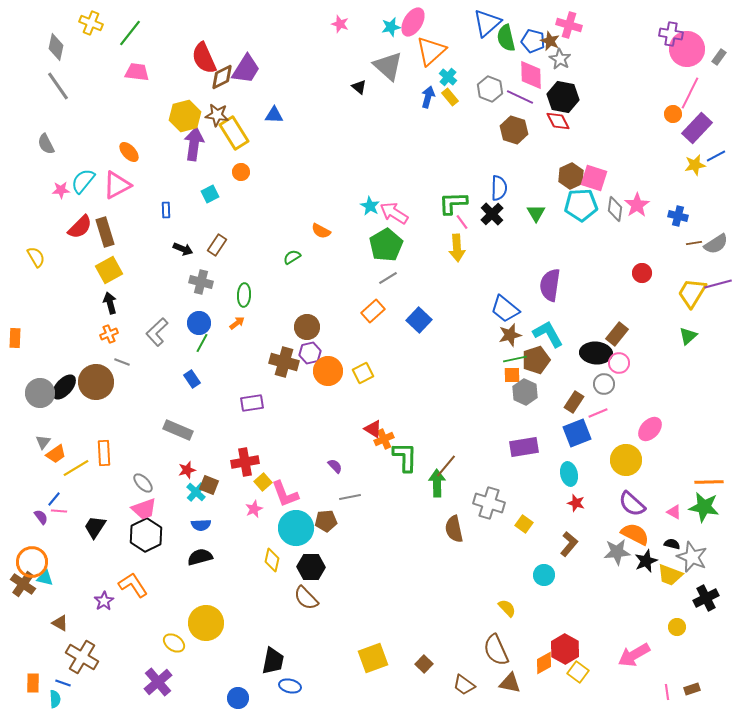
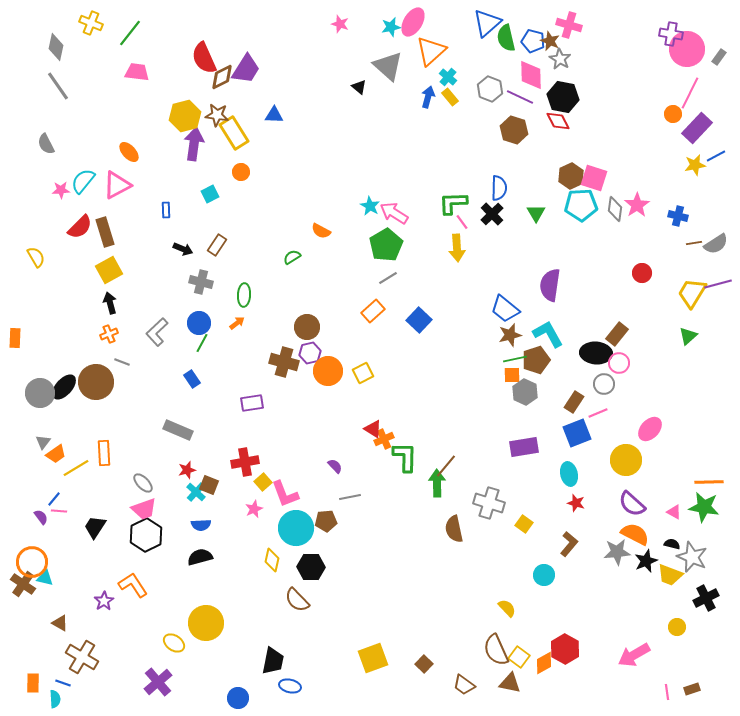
brown semicircle at (306, 598): moved 9 px left, 2 px down
yellow square at (578, 672): moved 59 px left, 15 px up
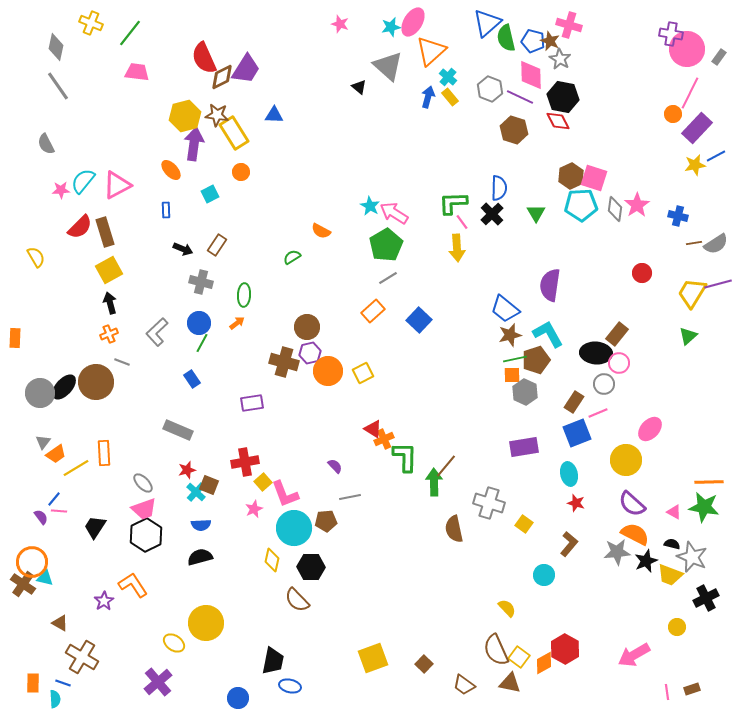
orange ellipse at (129, 152): moved 42 px right, 18 px down
green arrow at (437, 483): moved 3 px left, 1 px up
cyan circle at (296, 528): moved 2 px left
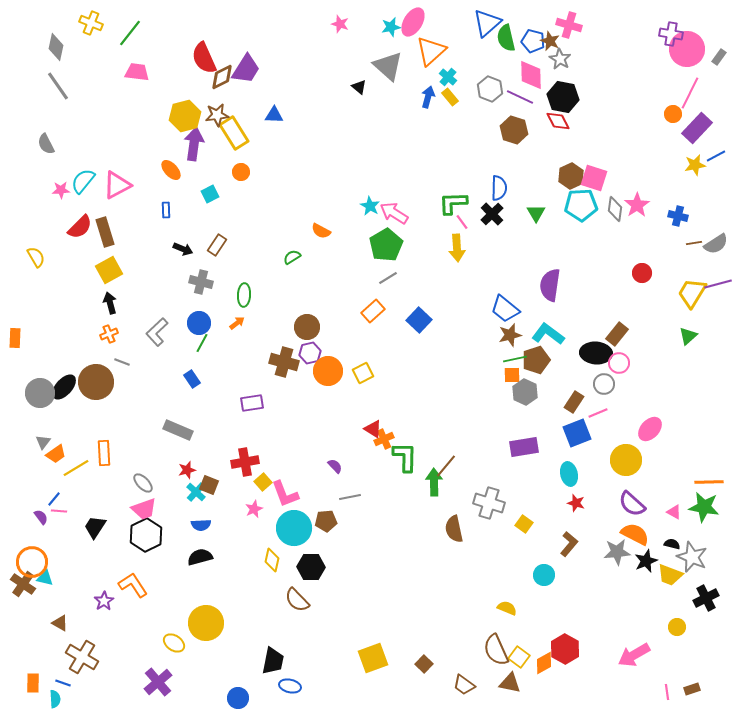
brown star at (217, 115): rotated 15 degrees counterclockwise
cyan L-shape at (548, 334): rotated 24 degrees counterclockwise
yellow semicircle at (507, 608): rotated 24 degrees counterclockwise
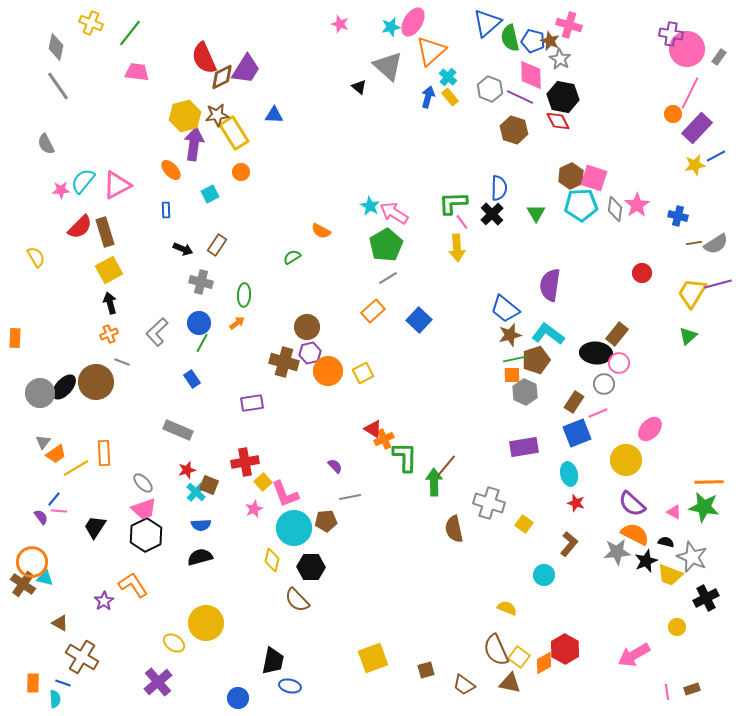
green semicircle at (506, 38): moved 4 px right
black semicircle at (672, 544): moved 6 px left, 2 px up
brown square at (424, 664): moved 2 px right, 6 px down; rotated 30 degrees clockwise
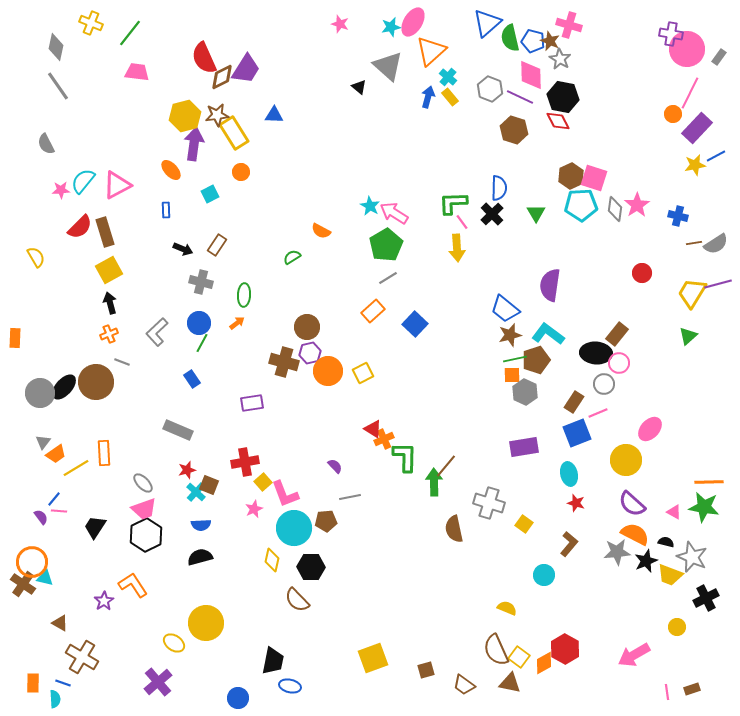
blue square at (419, 320): moved 4 px left, 4 px down
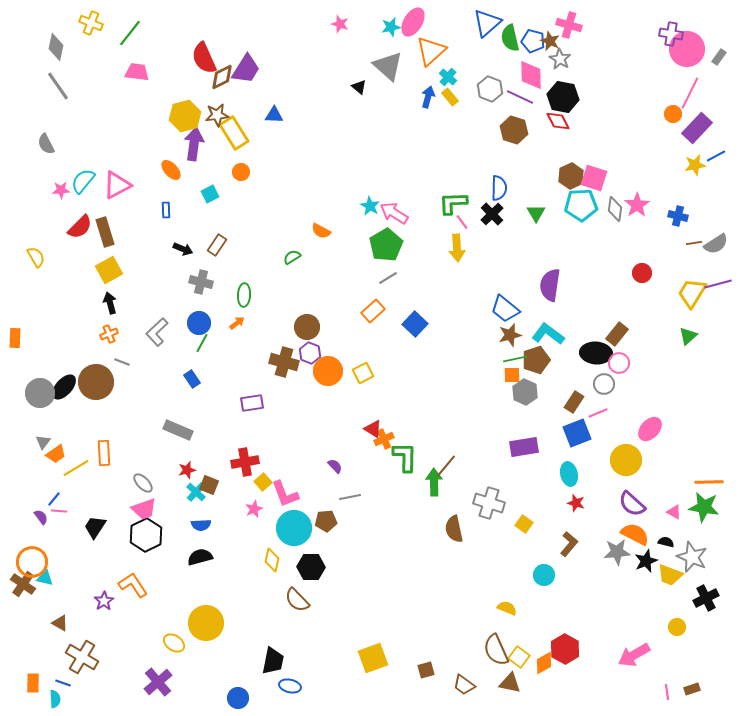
purple hexagon at (310, 353): rotated 25 degrees counterclockwise
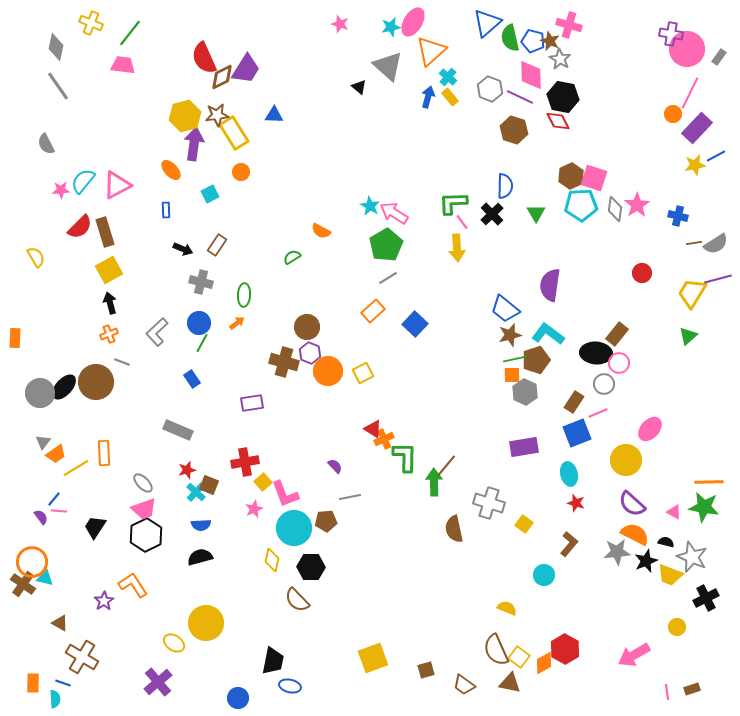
pink trapezoid at (137, 72): moved 14 px left, 7 px up
blue semicircle at (499, 188): moved 6 px right, 2 px up
purple line at (718, 284): moved 5 px up
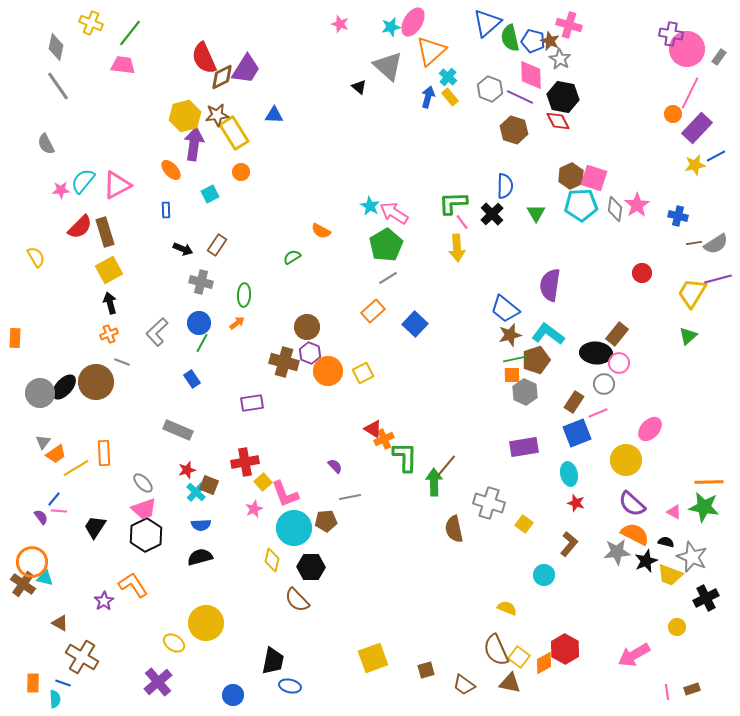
blue circle at (238, 698): moved 5 px left, 3 px up
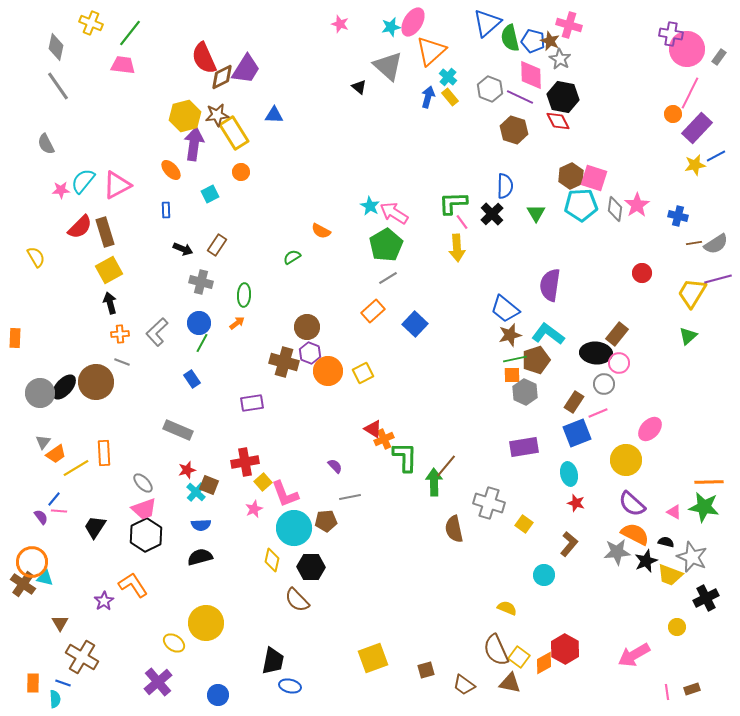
orange cross at (109, 334): moved 11 px right; rotated 18 degrees clockwise
brown triangle at (60, 623): rotated 30 degrees clockwise
blue circle at (233, 695): moved 15 px left
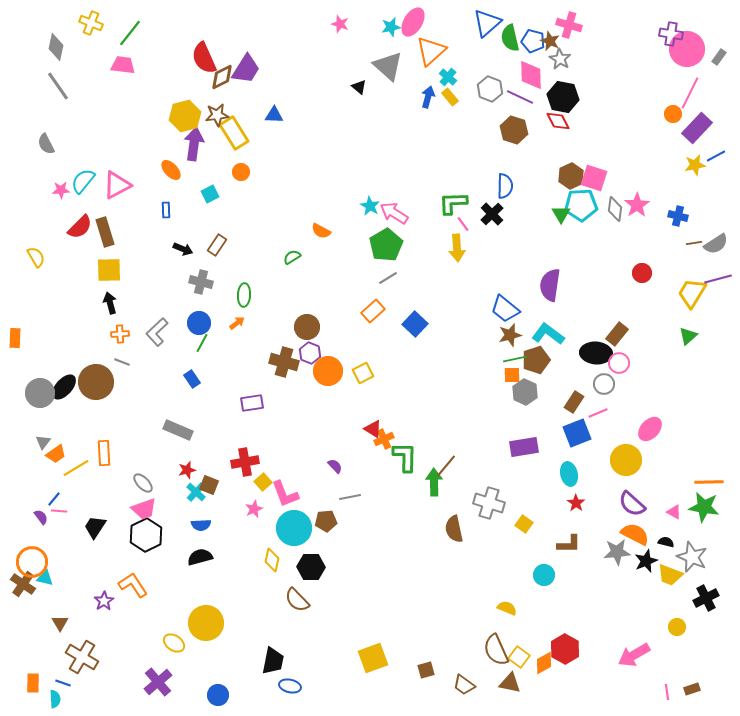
green triangle at (536, 213): moved 25 px right, 1 px down
pink line at (462, 222): moved 1 px right, 2 px down
yellow square at (109, 270): rotated 28 degrees clockwise
red star at (576, 503): rotated 18 degrees clockwise
brown L-shape at (569, 544): rotated 50 degrees clockwise
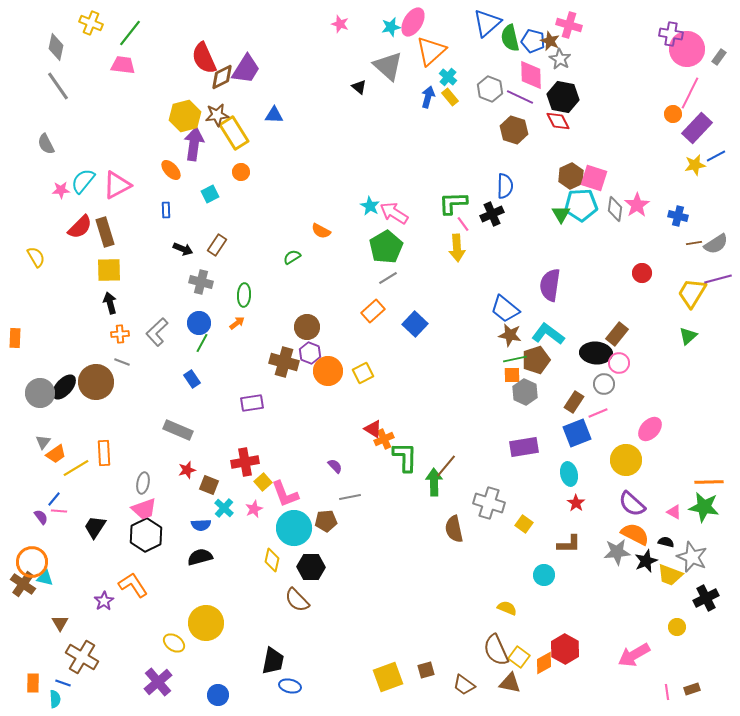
black cross at (492, 214): rotated 20 degrees clockwise
green pentagon at (386, 245): moved 2 px down
brown star at (510, 335): rotated 25 degrees clockwise
gray ellipse at (143, 483): rotated 55 degrees clockwise
cyan cross at (196, 492): moved 28 px right, 16 px down
yellow square at (373, 658): moved 15 px right, 19 px down
